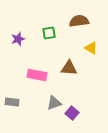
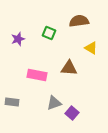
green square: rotated 32 degrees clockwise
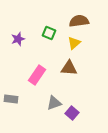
yellow triangle: moved 17 px left, 5 px up; rotated 48 degrees clockwise
pink rectangle: rotated 66 degrees counterclockwise
gray rectangle: moved 1 px left, 3 px up
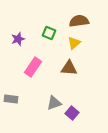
pink rectangle: moved 4 px left, 8 px up
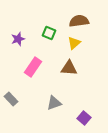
gray rectangle: rotated 40 degrees clockwise
purple square: moved 12 px right, 5 px down
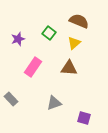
brown semicircle: rotated 30 degrees clockwise
green square: rotated 16 degrees clockwise
purple square: rotated 24 degrees counterclockwise
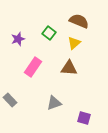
gray rectangle: moved 1 px left, 1 px down
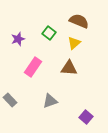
gray triangle: moved 4 px left, 2 px up
purple square: moved 2 px right, 1 px up; rotated 24 degrees clockwise
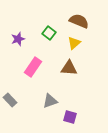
purple square: moved 16 px left; rotated 24 degrees counterclockwise
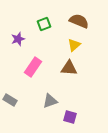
green square: moved 5 px left, 9 px up; rotated 32 degrees clockwise
yellow triangle: moved 2 px down
gray rectangle: rotated 16 degrees counterclockwise
